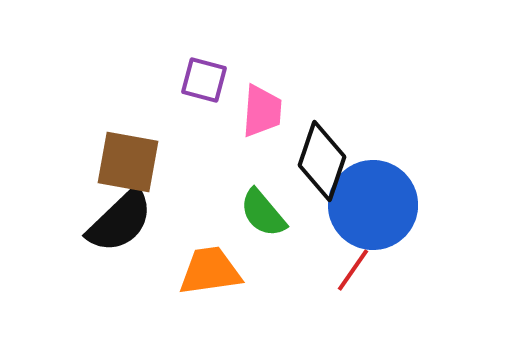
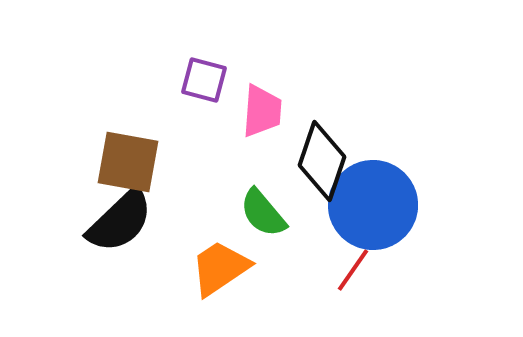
orange trapezoid: moved 10 px right, 3 px up; rotated 26 degrees counterclockwise
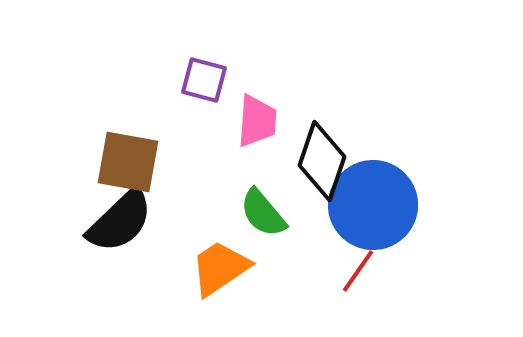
pink trapezoid: moved 5 px left, 10 px down
red line: moved 5 px right, 1 px down
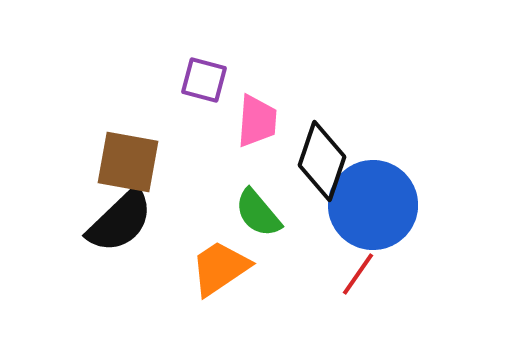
green semicircle: moved 5 px left
red line: moved 3 px down
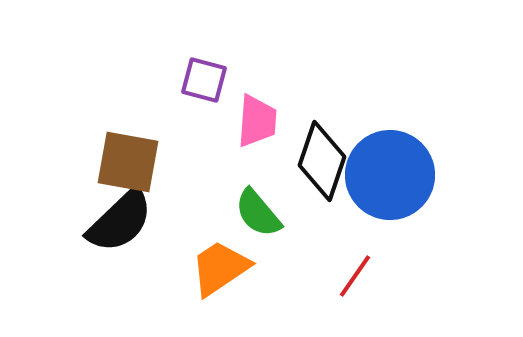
blue circle: moved 17 px right, 30 px up
red line: moved 3 px left, 2 px down
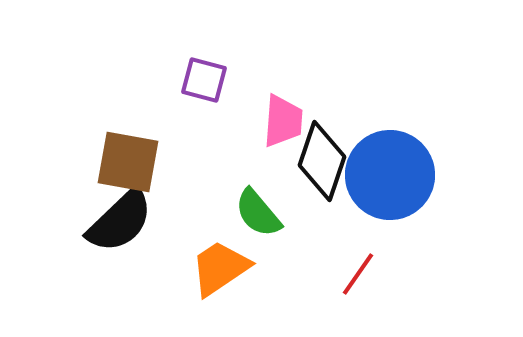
pink trapezoid: moved 26 px right
red line: moved 3 px right, 2 px up
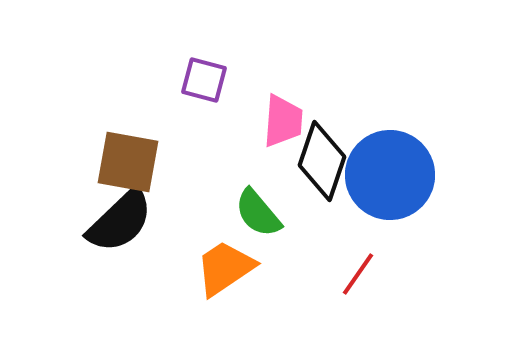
orange trapezoid: moved 5 px right
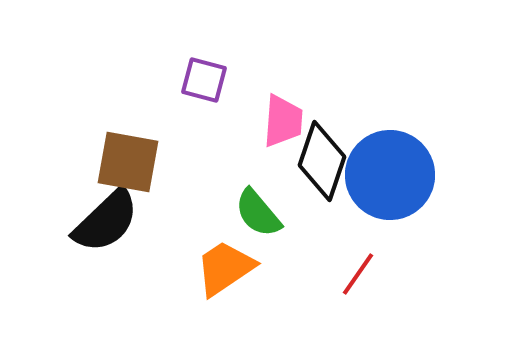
black semicircle: moved 14 px left
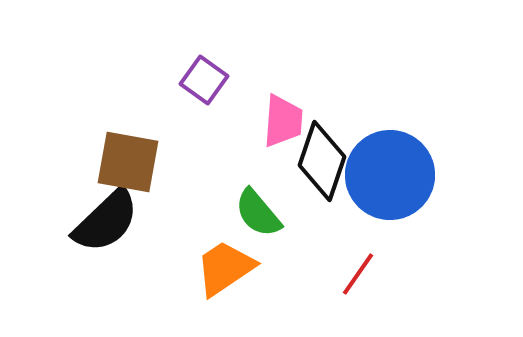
purple square: rotated 21 degrees clockwise
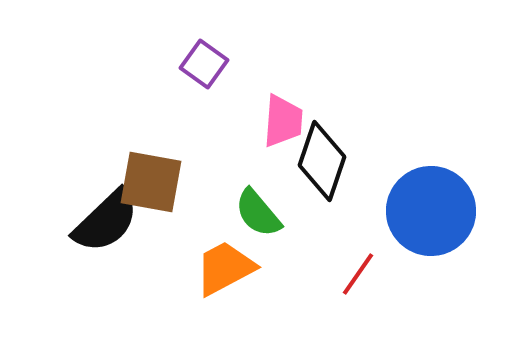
purple square: moved 16 px up
brown square: moved 23 px right, 20 px down
blue circle: moved 41 px right, 36 px down
orange trapezoid: rotated 6 degrees clockwise
